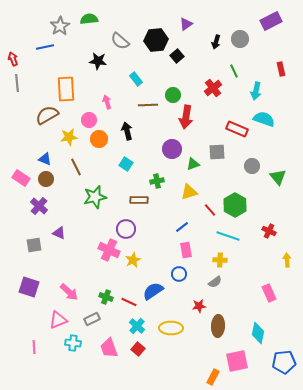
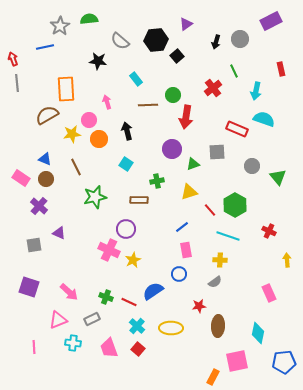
yellow star at (69, 137): moved 3 px right, 3 px up
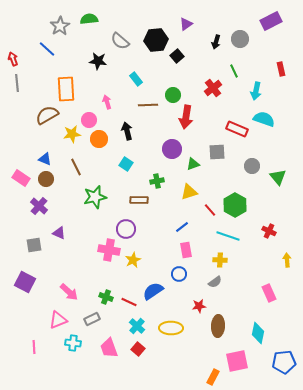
blue line at (45, 47): moved 2 px right, 2 px down; rotated 54 degrees clockwise
pink cross at (109, 250): rotated 15 degrees counterclockwise
purple square at (29, 287): moved 4 px left, 5 px up; rotated 10 degrees clockwise
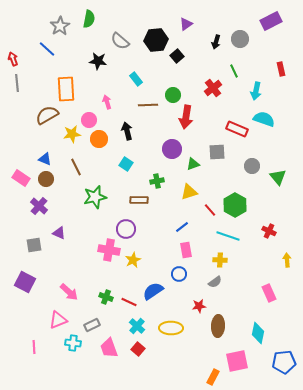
green semicircle at (89, 19): rotated 108 degrees clockwise
gray rectangle at (92, 319): moved 6 px down
